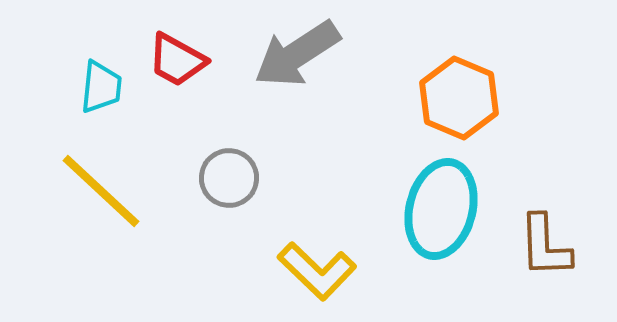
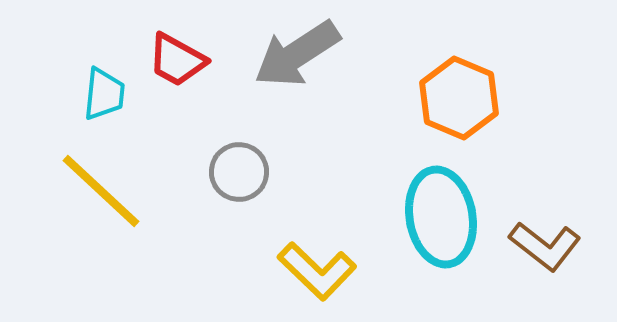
cyan trapezoid: moved 3 px right, 7 px down
gray circle: moved 10 px right, 6 px up
cyan ellipse: moved 8 px down; rotated 24 degrees counterclockwise
brown L-shape: rotated 50 degrees counterclockwise
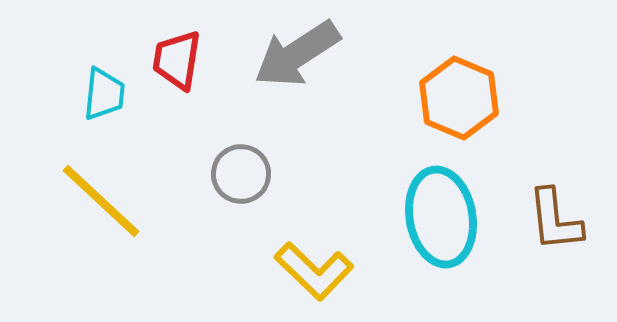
red trapezoid: rotated 70 degrees clockwise
gray circle: moved 2 px right, 2 px down
yellow line: moved 10 px down
brown L-shape: moved 10 px right, 26 px up; rotated 46 degrees clockwise
yellow L-shape: moved 3 px left
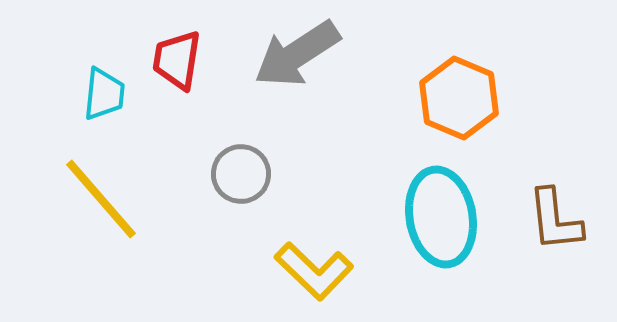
yellow line: moved 2 px up; rotated 6 degrees clockwise
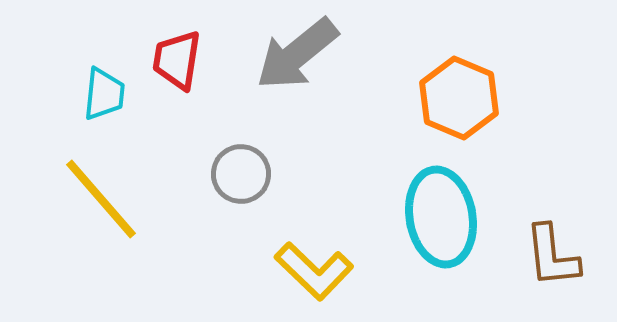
gray arrow: rotated 6 degrees counterclockwise
brown L-shape: moved 3 px left, 36 px down
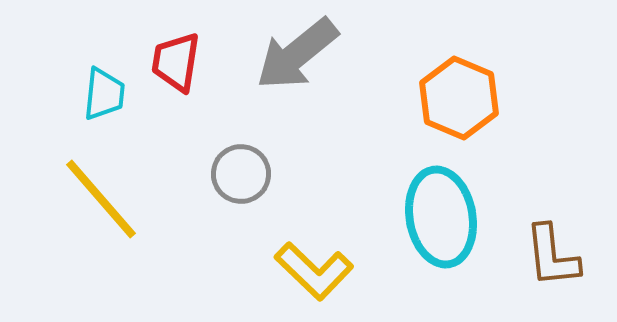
red trapezoid: moved 1 px left, 2 px down
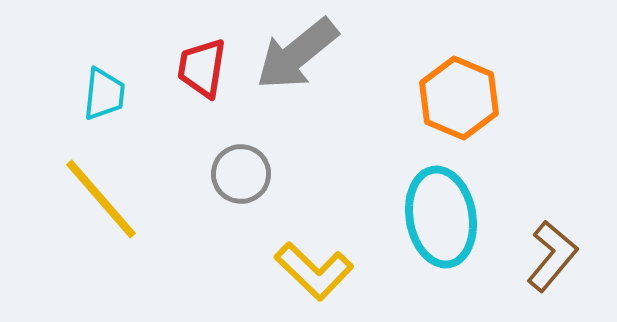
red trapezoid: moved 26 px right, 6 px down
brown L-shape: rotated 134 degrees counterclockwise
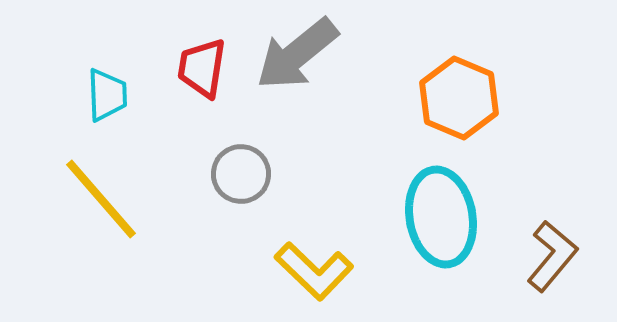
cyan trapezoid: moved 3 px right, 1 px down; rotated 8 degrees counterclockwise
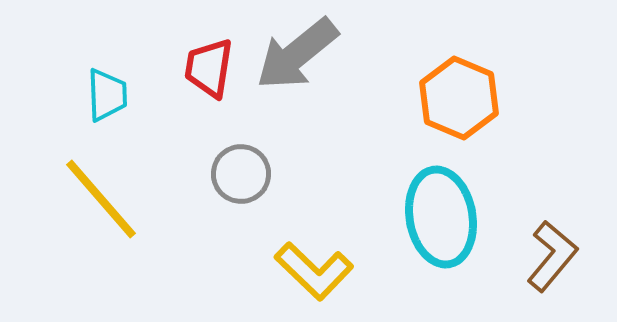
red trapezoid: moved 7 px right
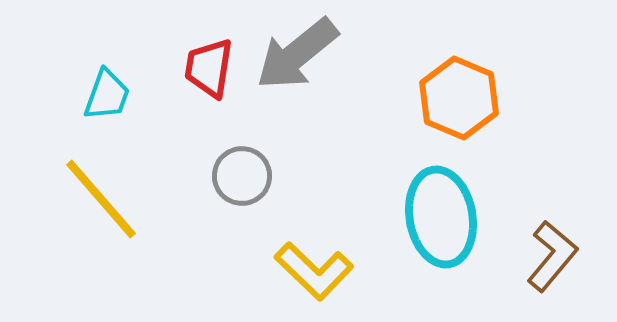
cyan trapezoid: rotated 22 degrees clockwise
gray circle: moved 1 px right, 2 px down
